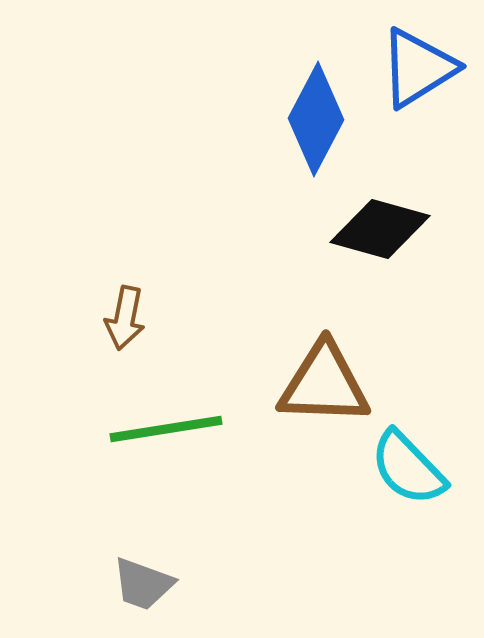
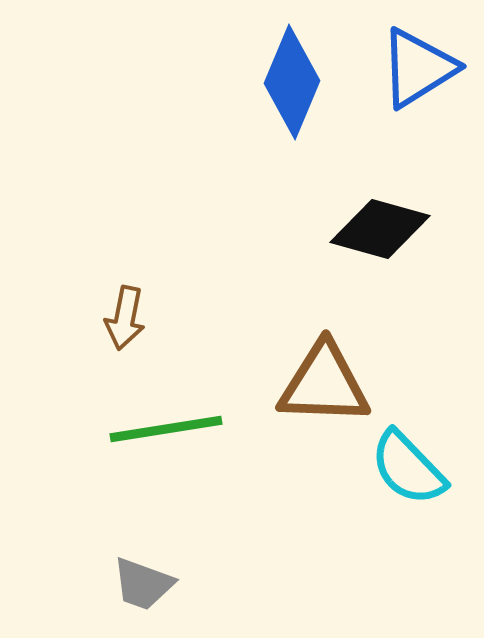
blue diamond: moved 24 px left, 37 px up; rotated 5 degrees counterclockwise
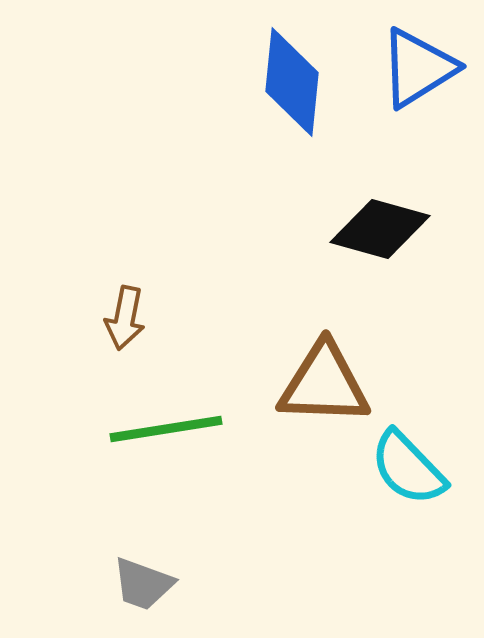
blue diamond: rotated 17 degrees counterclockwise
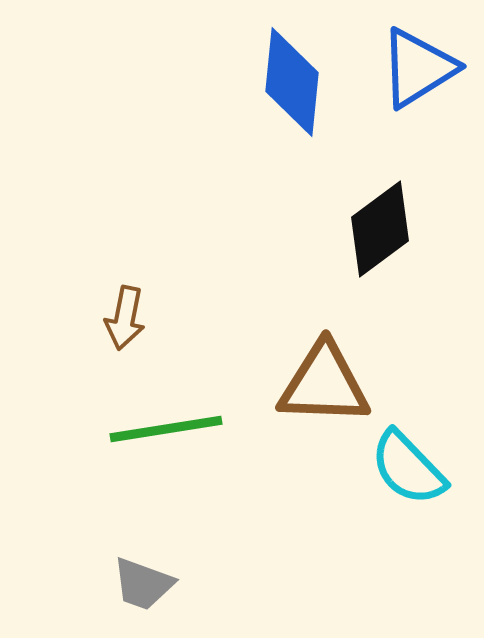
black diamond: rotated 52 degrees counterclockwise
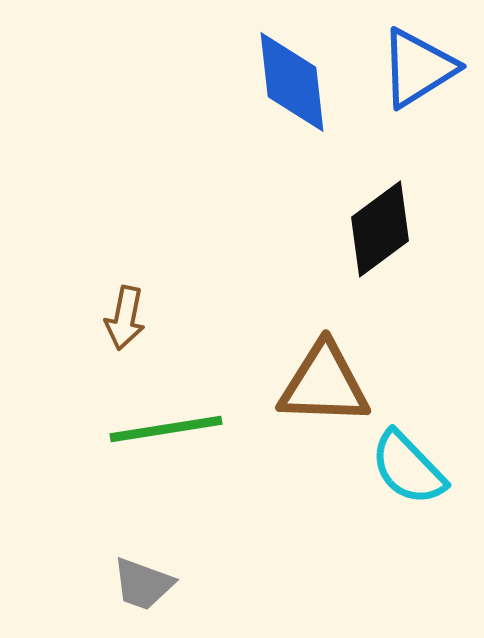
blue diamond: rotated 12 degrees counterclockwise
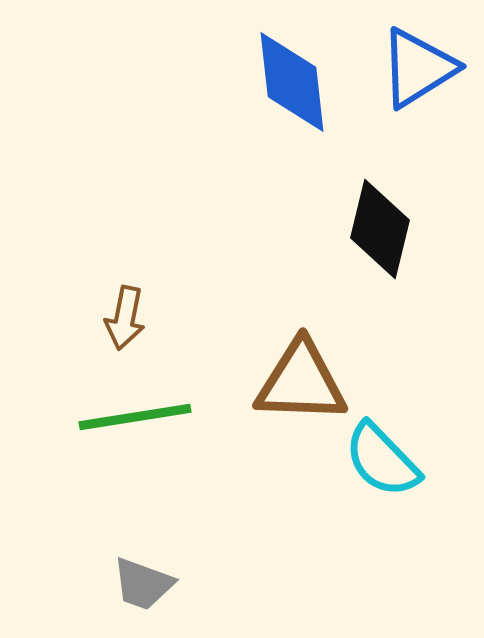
black diamond: rotated 40 degrees counterclockwise
brown triangle: moved 23 px left, 2 px up
green line: moved 31 px left, 12 px up
cyan semicircle: moved 26 px left, 8 px up
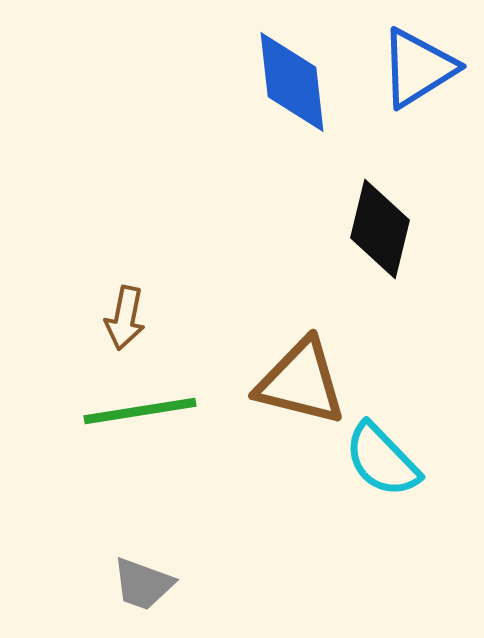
brown triangle: rotated 12 degrees clockwise
green line: moved 5 px right, 6 px up
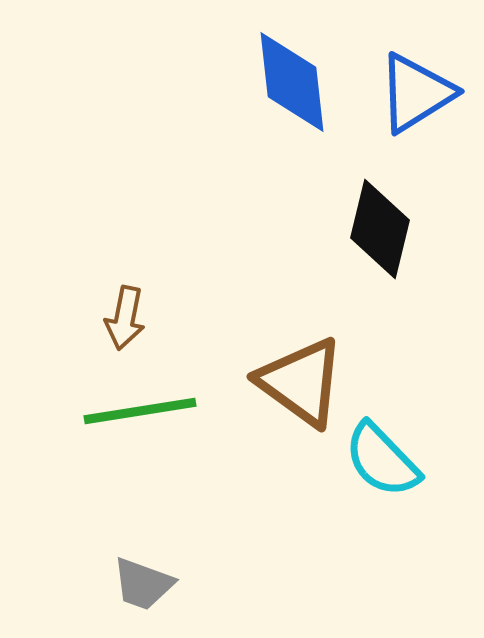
blue triangle: moved 2 px left, 25 px down
brown triangle: rotated 22 degrees clockwise
